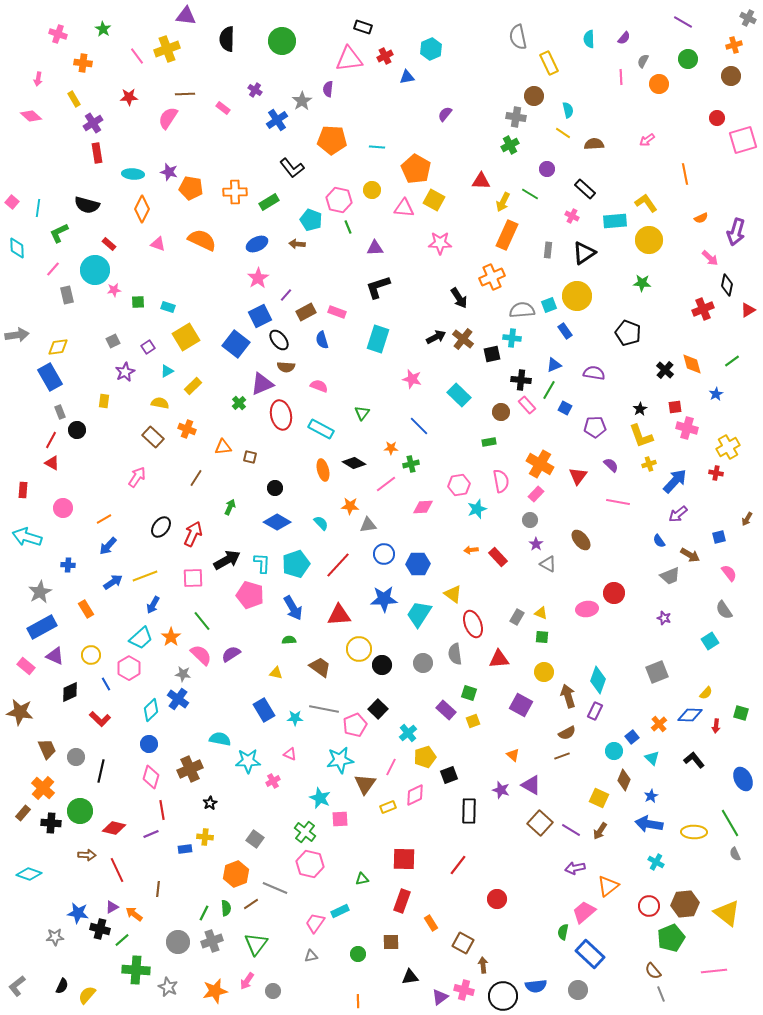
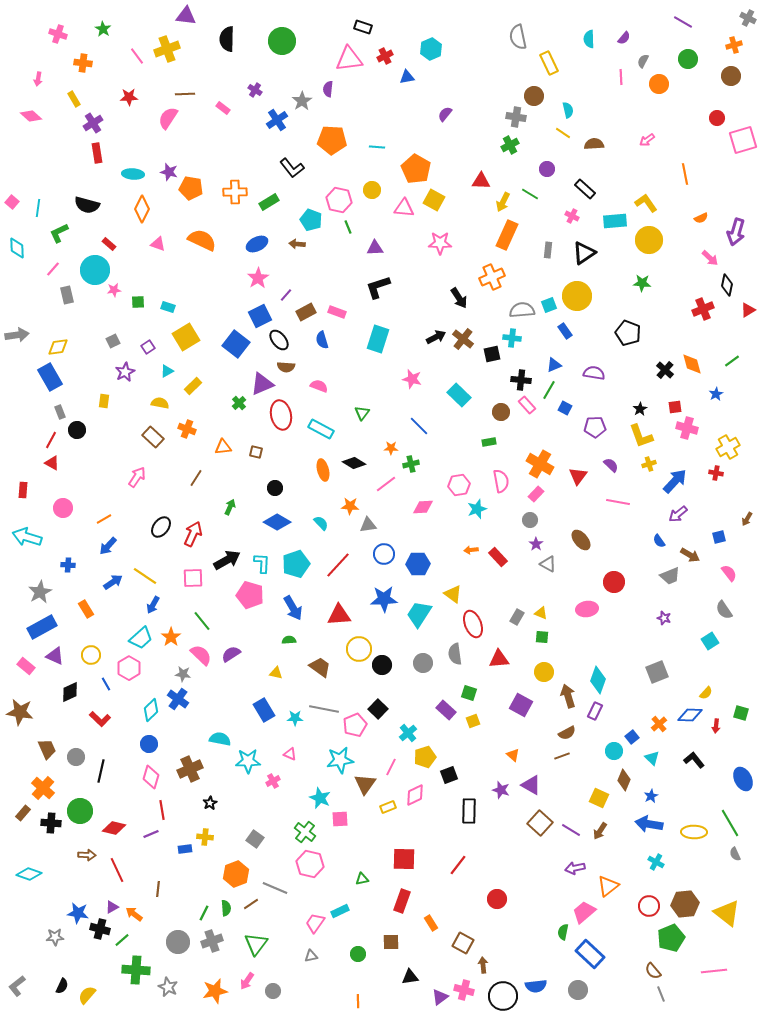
brown square at (250, 457): moved 6 px right, 5 px up
yellow line at (145, 576): rotated 55 degrees clockwise
red circle at (614, 593): moved 11 px up
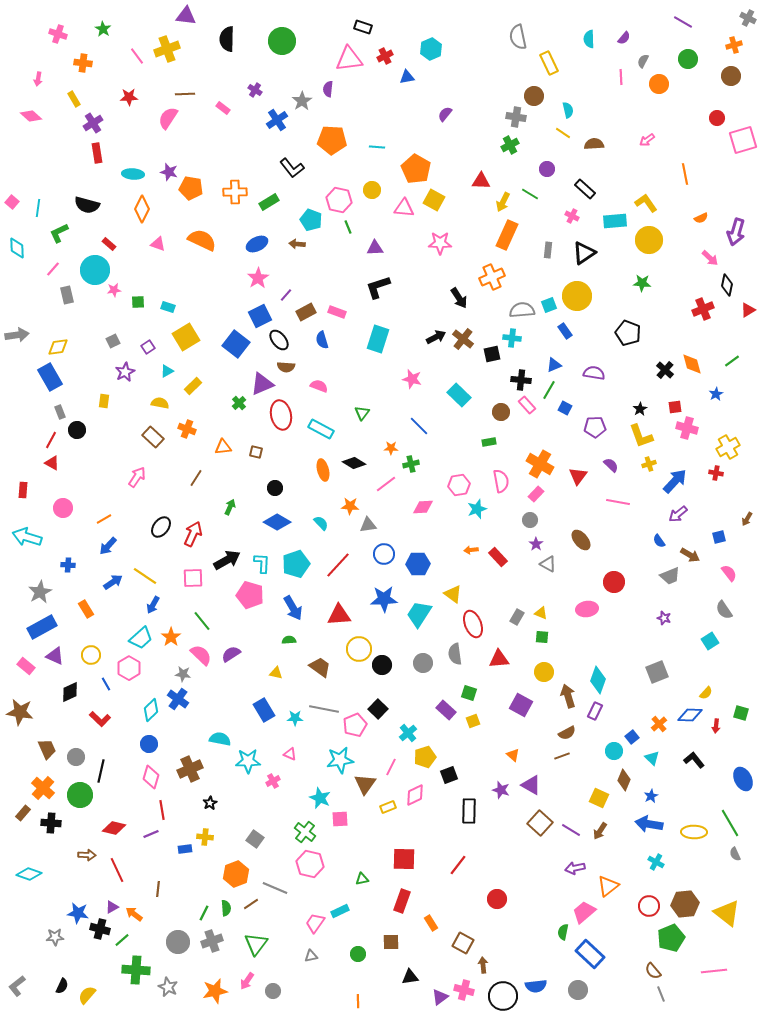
green circle at (80, 811): moved 16 px up
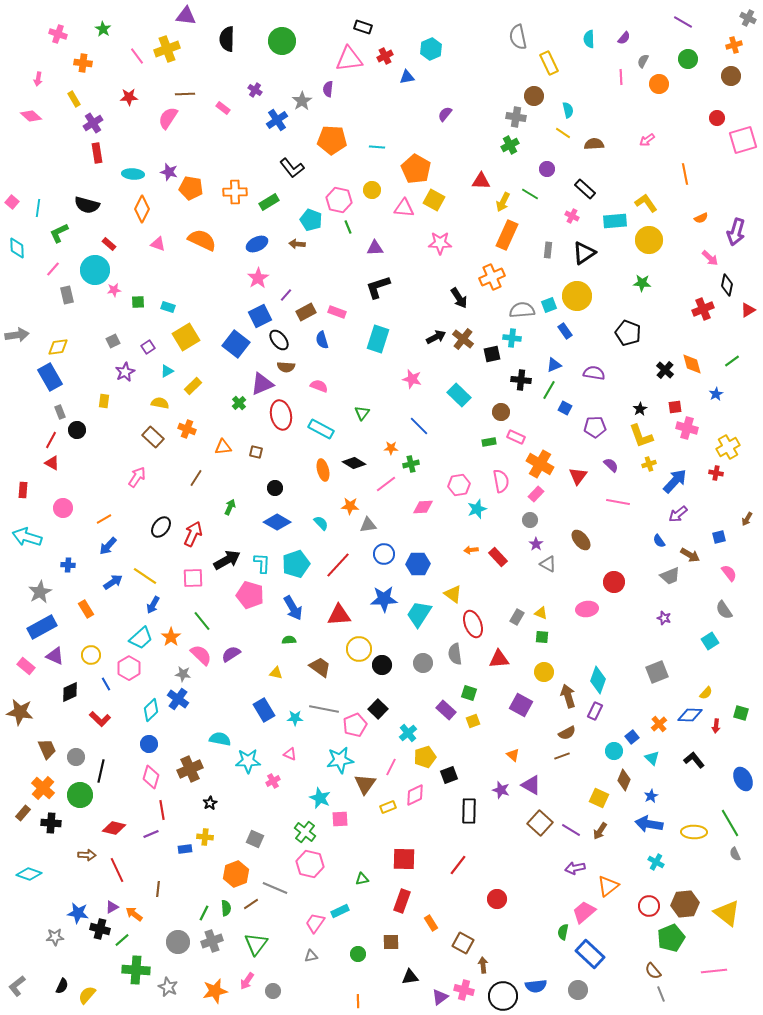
pink rectangle at (527, 405): moved 11 px left, 32 px down; rotated 24 degrees counterclockwise
gray square at (255, 839): rotated 12 degrees counterclockwise
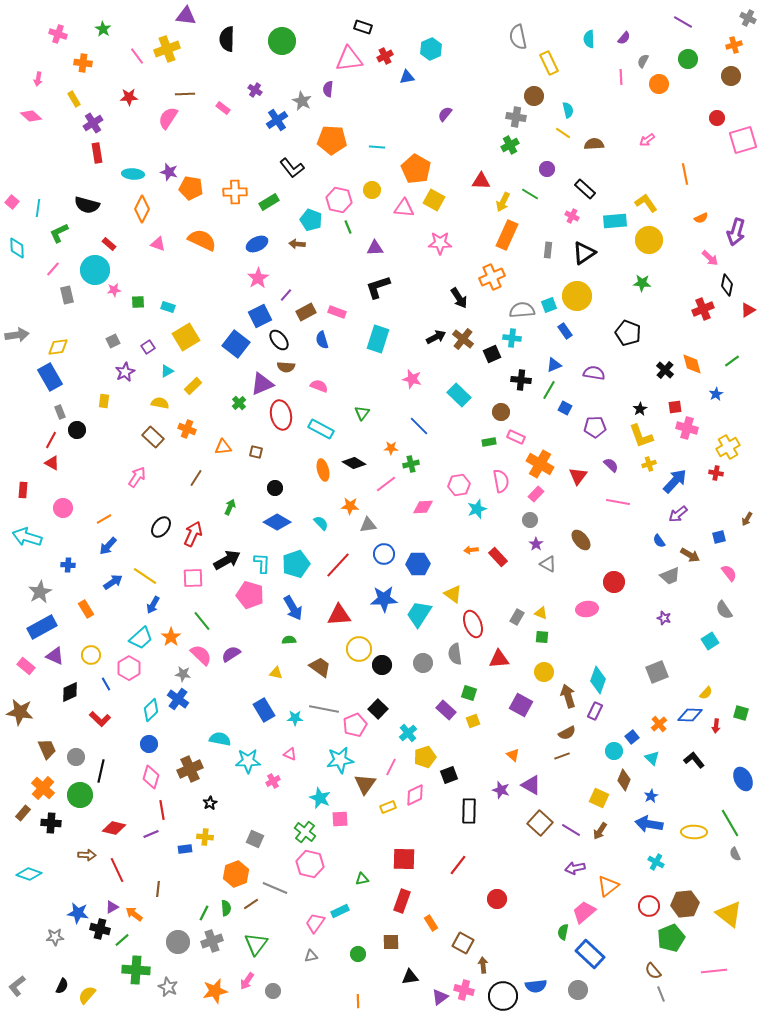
gray star at (302, 101): rotated 12 degrees counterclockwise
black square at (492, 354): rotated 12 degrees counterclockwise
yellow triangle at (727, 913): moved 2 px right, 1 px down
